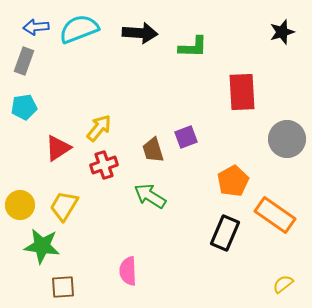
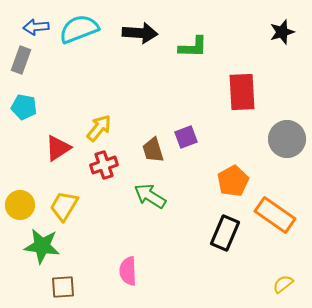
gray rectangle: moved 3 px left, 1 px up
cyan pentagon: rotated 20 degrees clockwise
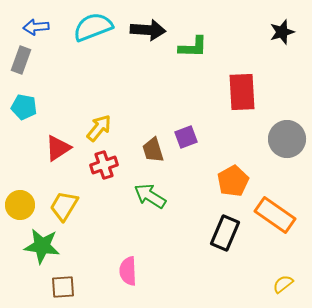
cyan semicircle: moved 14 px right, 2 px up
black arrow: moved 8 px right, 3 px up
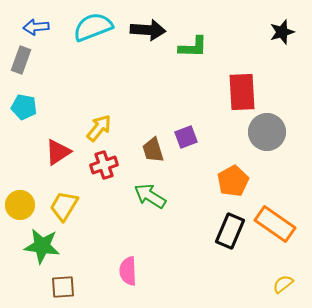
gray circle: moved 20 px left, 7 px up
red triangle: moved 4 px down
orange rectangle: moved 9 px down
black rectangle: moved 5 px right, 2 px up
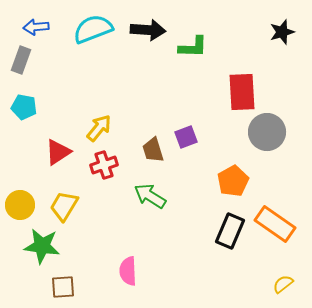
cyan semicircle: moved 2 px down
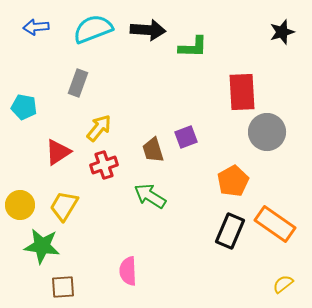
gray rectangle: moved 57 px right, 23 px down
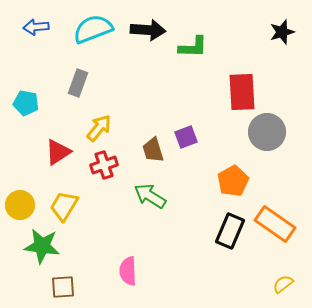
cyan pentagon: moved 2 px right, 4 px up
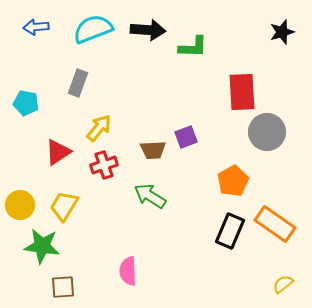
brown trapezoid: rotated 76 degrees counterclockwise
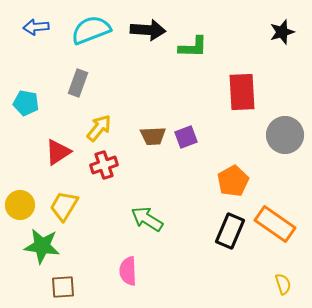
cyan semicircle: moved 2 px left, 1 px down
gray circle: moved 18 px right, 3 px down
brown trapezoid: moved 14 px up
green arrow: moved 3 px left, 23 px down
yellow semicircle: rotated 110 degrees clockwise
